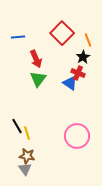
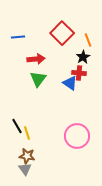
red arrow: rotated 72 degrees counterclockwise
red cross: moved 1 px right; rotated 16 degrees counterclockwise
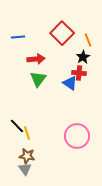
black line: rotated 14 degrees counterclockwise
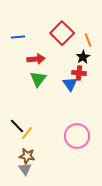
blue triangle: moved 1 px down; rotated 21 degrees clockwise
yellow line: rotated 56 degrees clockwise
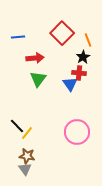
red arrow: moved 1 px left, 1 px up
pink circle: moved 4 px up
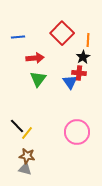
orange line: rotated 24 degrees clockwise
blue triangle: moved 2 px up
gray triangle: rotated 40 degrees counterclockwise
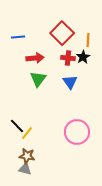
red cross: moved 11 px left, 15 px up
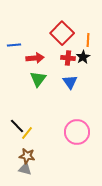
blue line: moved 4 px left, 8 px down
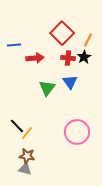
orange line: rotated 24 degrees clockwise
black star: moved 1 px right
green triangle: moved 9 px right, 9 px down
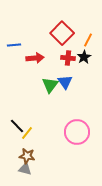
blue triangle: moved 5 px left
green triangle: moved 3 px right, 3 px up
